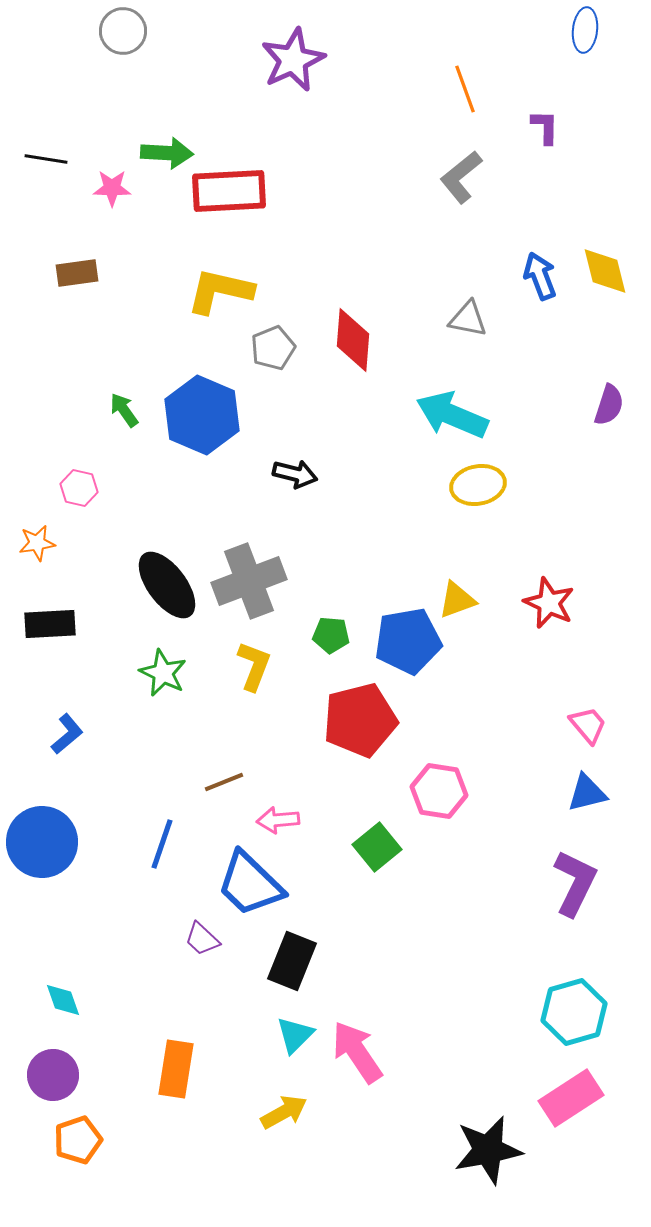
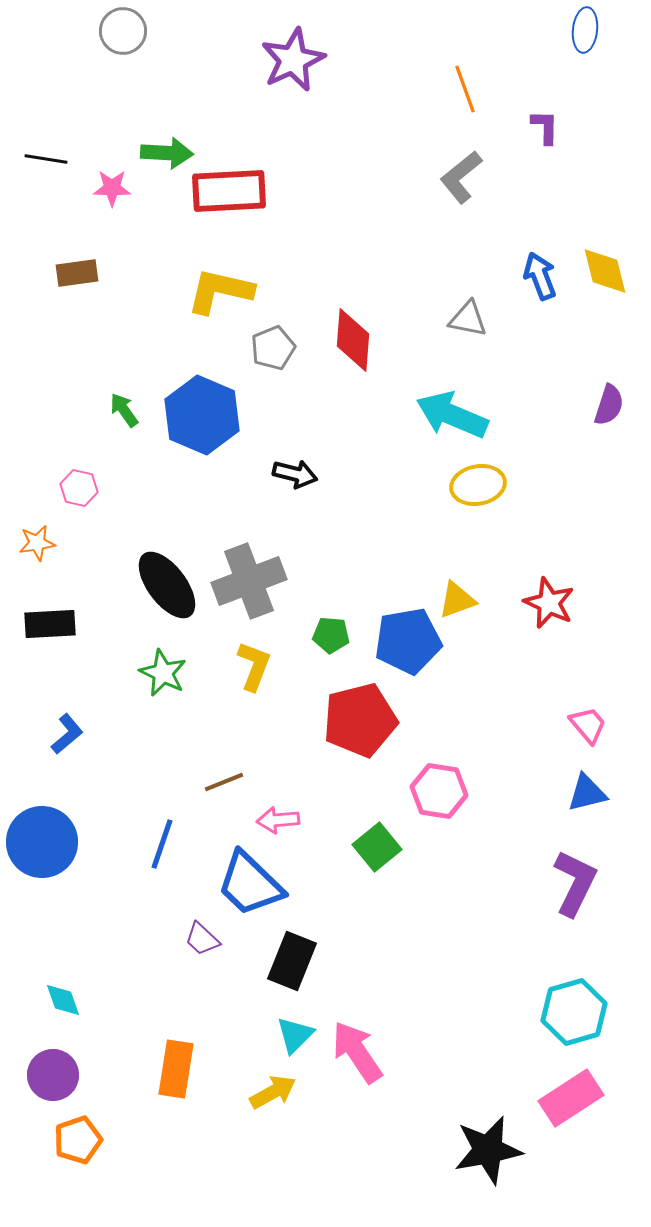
yellow arrow at (284, 1112): moved 11 px left, 20 px up
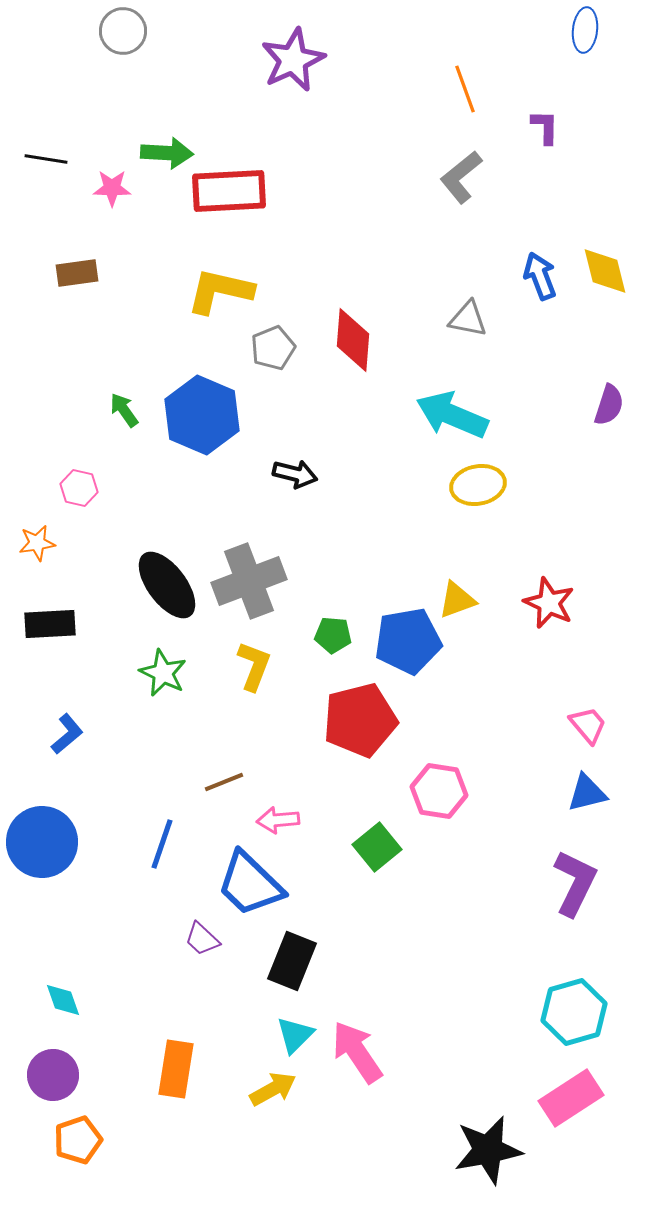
green pentagon at (331, 635): moved 2 px right
yellow arrow at (273, 1092): moved 3 px up
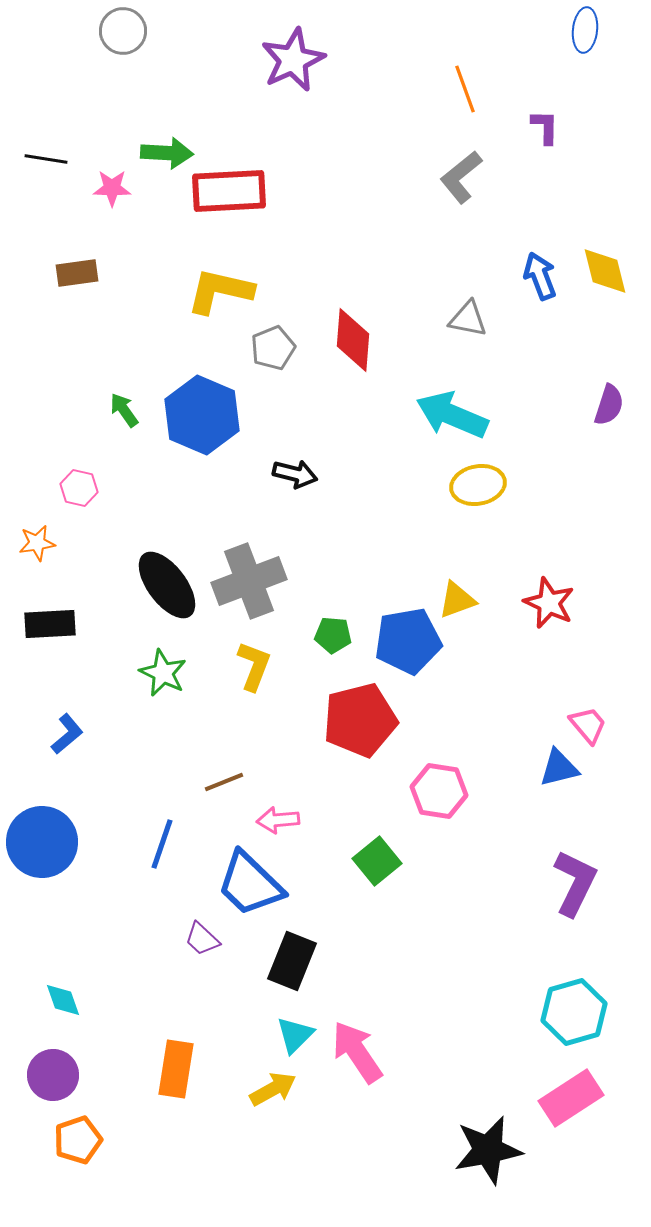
blue triangle at (587, 793): moved 28 px left, 25 px up
green square at (377, 847): moved 14 px down
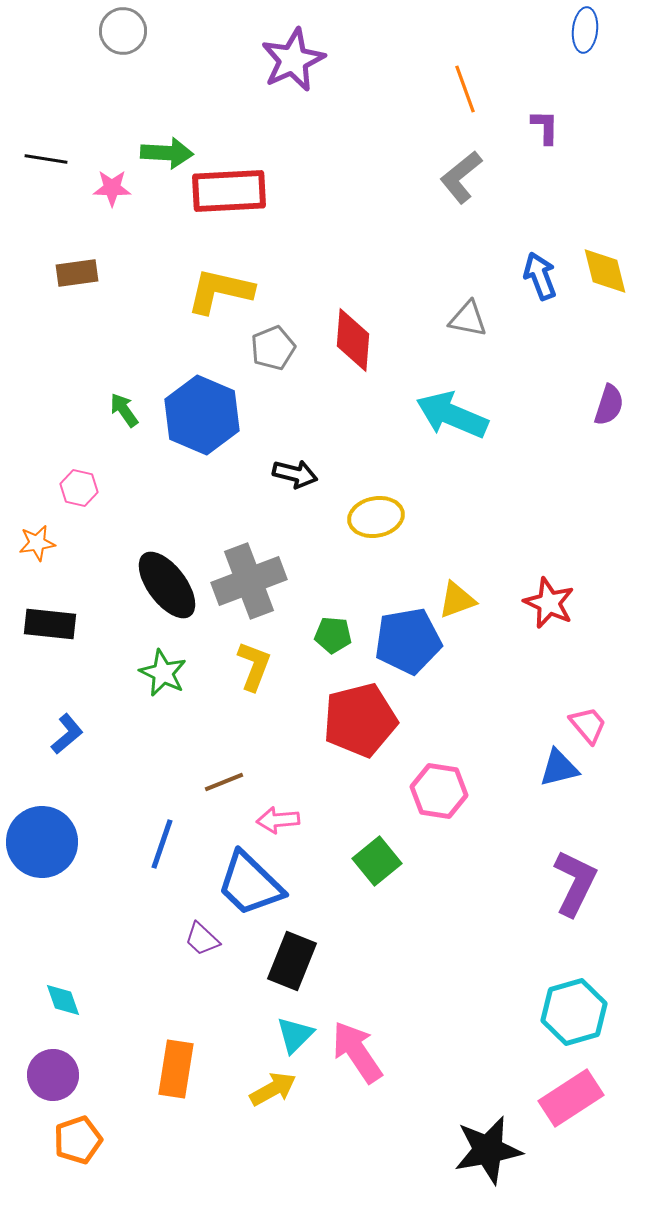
yellow ellipse at (478, 485): moved 102 px left, 32 px down
black rectangle at (50, 624): rotated 9 degrees clockwise
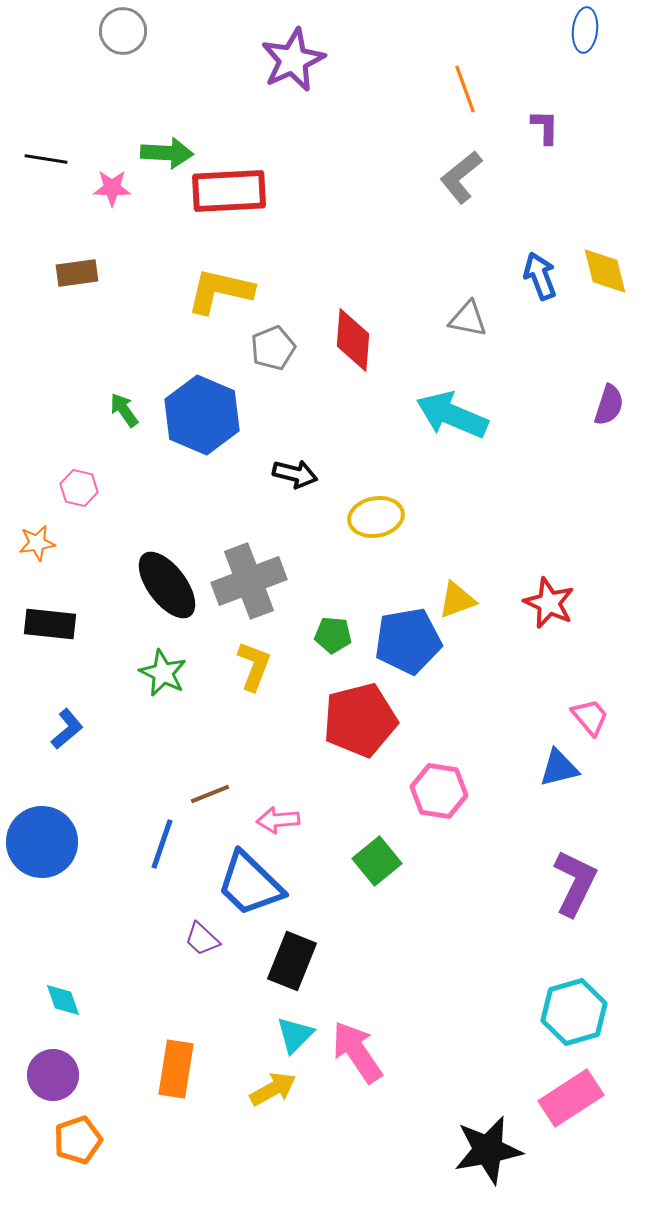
pink trapezoid at (588, 725): moved 2 px right, 8 px up
blue L-shape at (67, 734): moved 5 px up
brown line at (224, 782): moved 14 px left, 12 px down
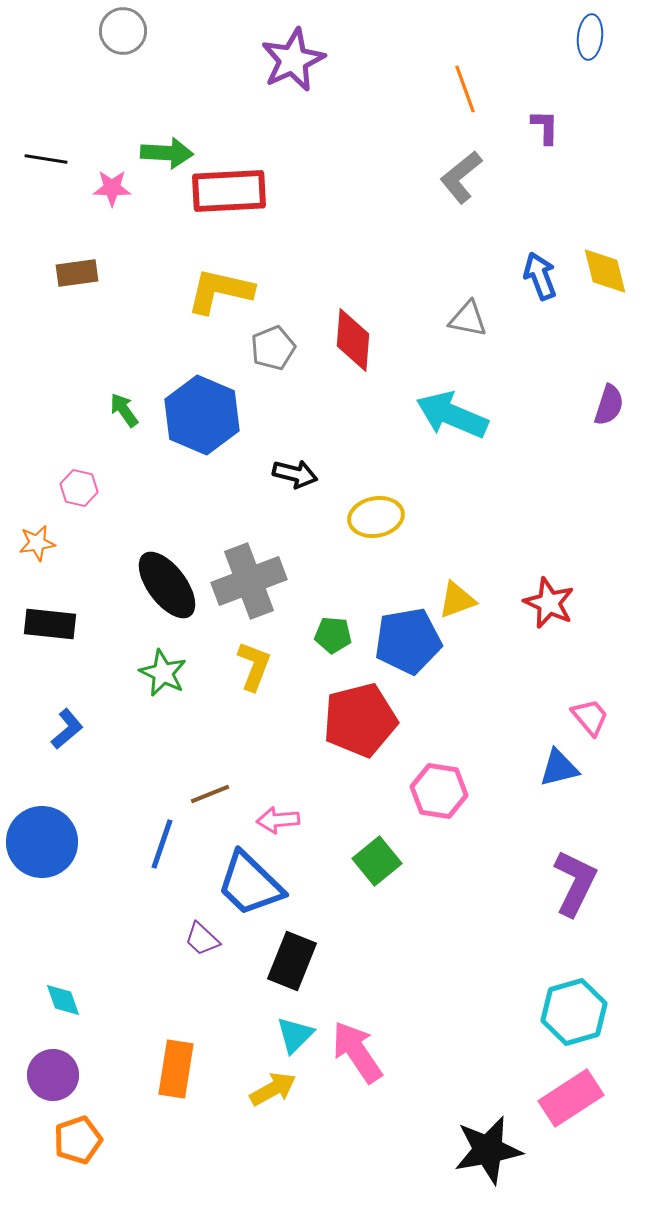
blue ellipse at (585, 30): moved 5 px right, 7 px down
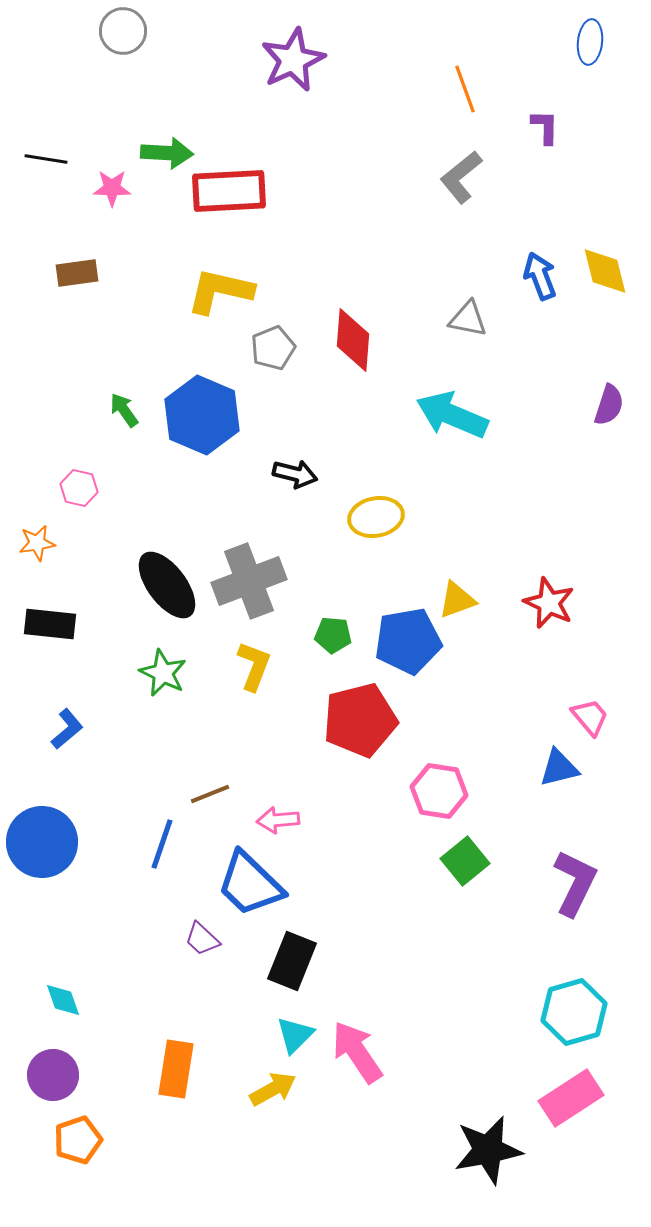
blue ellipse at (590, 37): moved 5 px down
green square at (377, 861): moved 88 px right
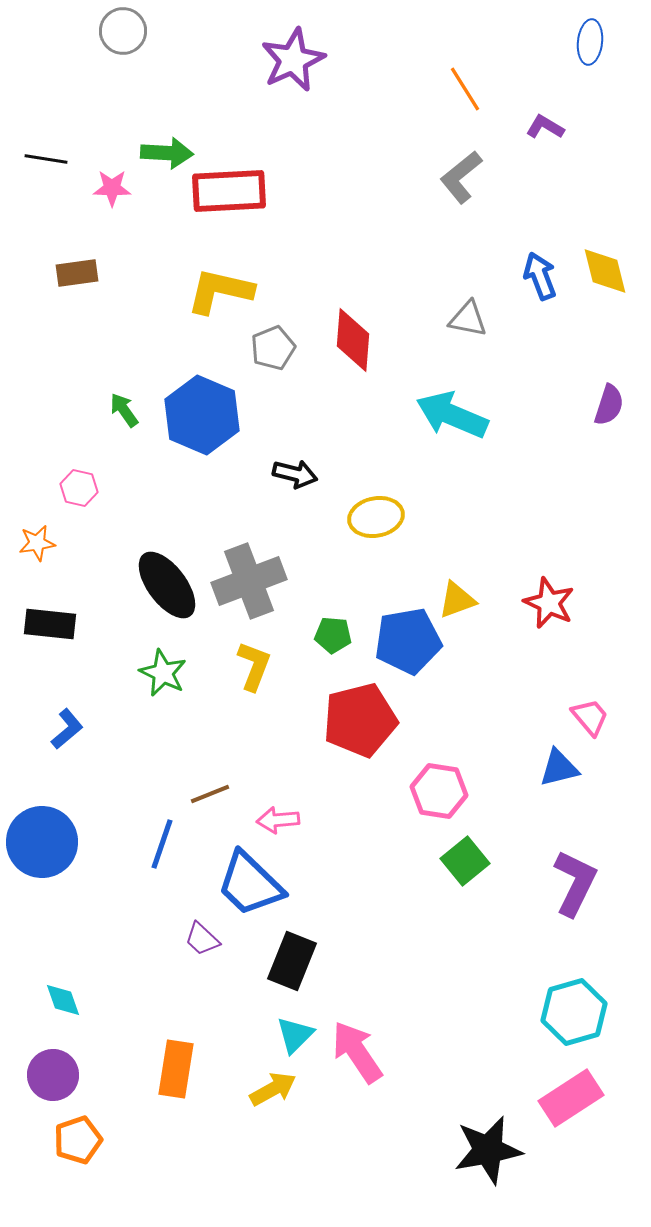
orange line at (465, 89): rotated 12 degrees counterclockwise
purple L-shape at (545, 127): rotated 60 degrees counterclockwise
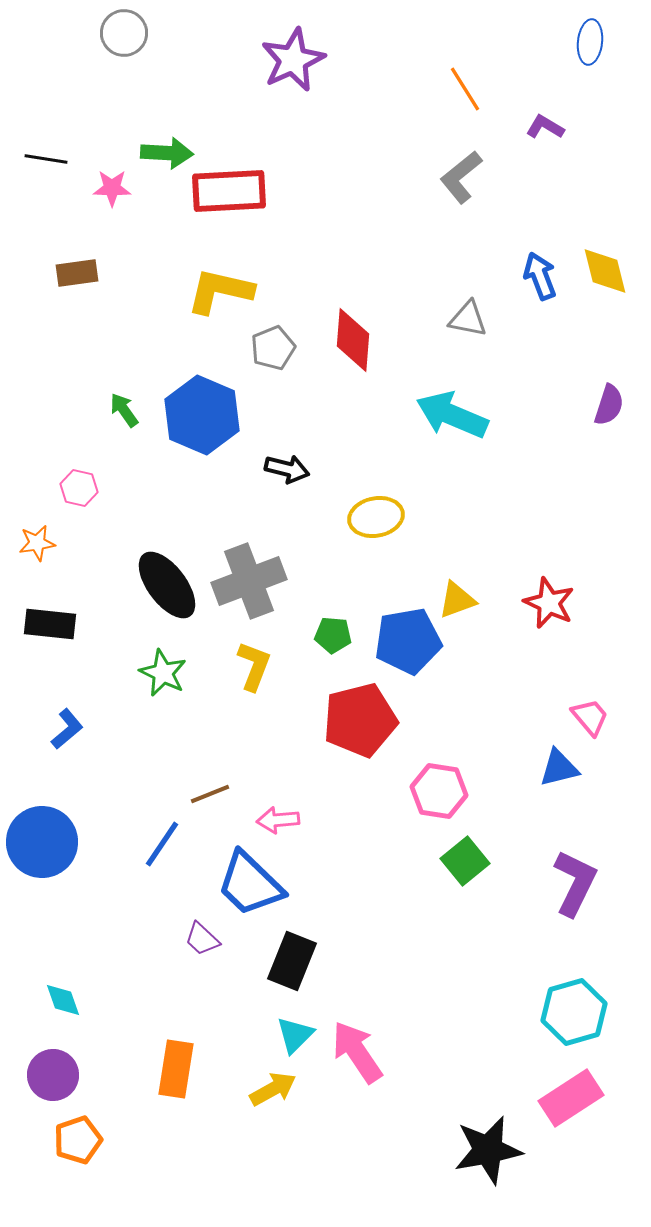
gray circle at (123, 31): moved 1 px right, 2 px down
black arrow at (295, 474): moved 8 px left, 5 px up
blue line at (162, 844): rotated 15 degrees clockwise
